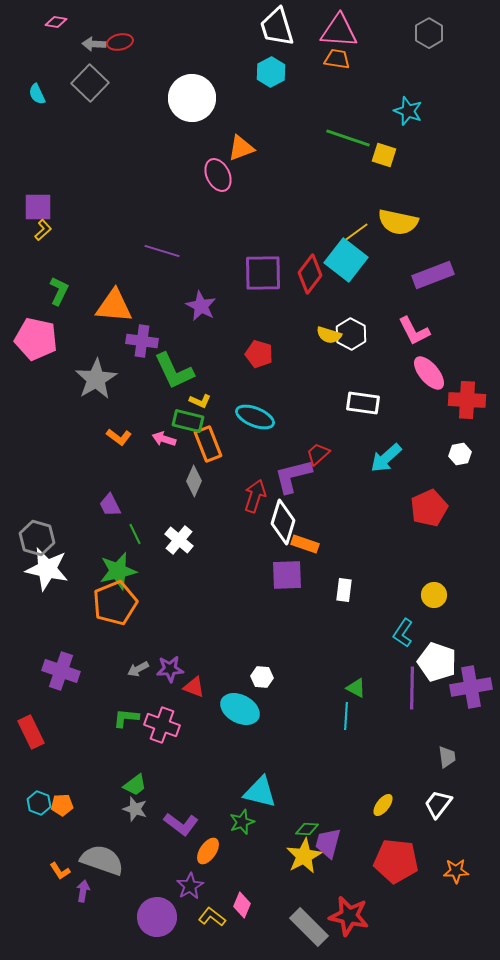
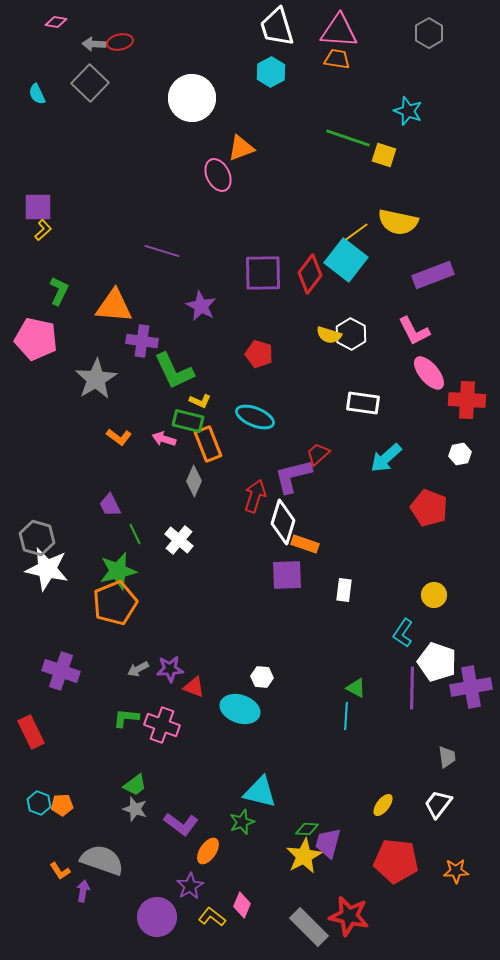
red pentagon at (429, 508): rotated 27 degrees counterclockwise
cyan ellipse at (240, 709): rotated 9 degrees counterclockwise
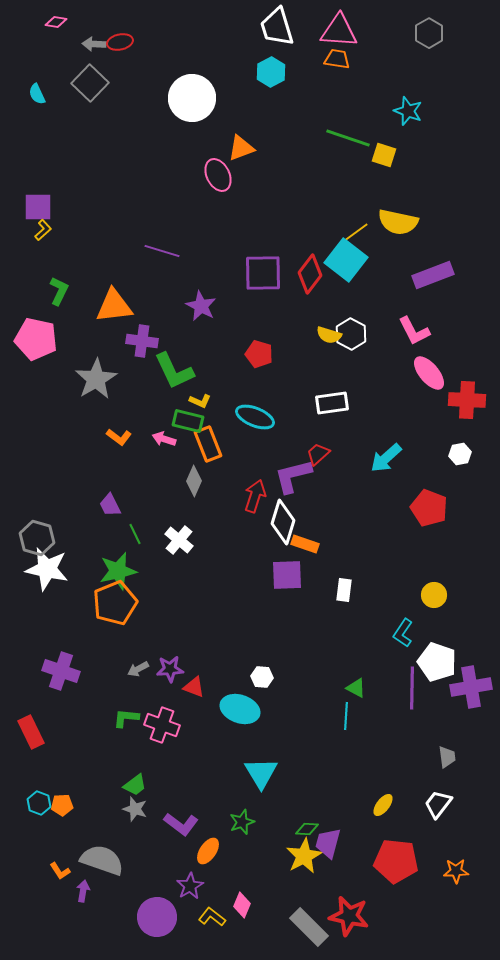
orange triangle at (114, 306): rotated 12 degrees counterclockwise
white rectangle at (363, 403): moved 31 px left; rotated 16 degrees counterclockwise
cyan triangle at (260, 792): moved 1 px right, 19 px up; rotated 45 degrees clockwise
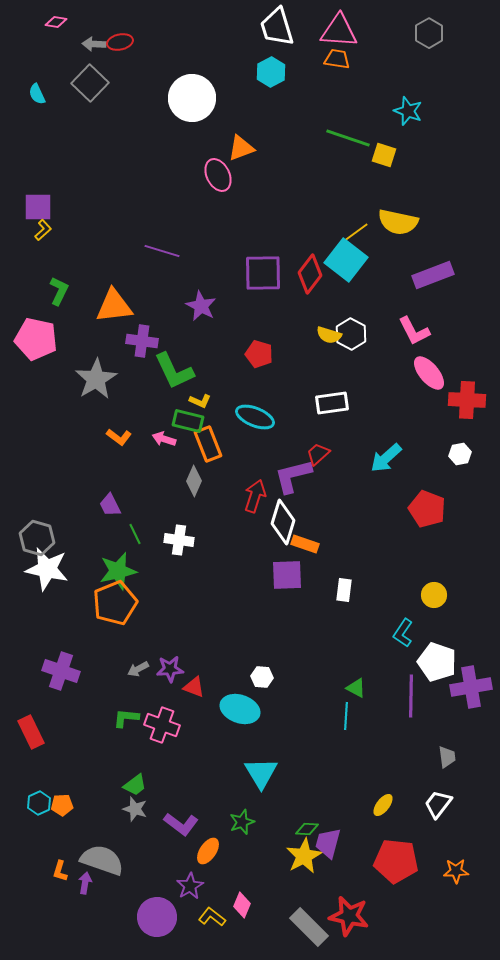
red pentagon at (429, 508): moved 2 px left, 1 px down
white cross at (179, 540): rotated 32 degrees counterclockwise
purple line at (412, 688): moved 1 px left, 8 px down
cyan hexagon at (39, 803): rotated 15 degrees clockwise
orange L-shape at (60, 871): rotated 50 degrees clockwise
purple arrow at (83, 891): moved 2 px right, 8 px up
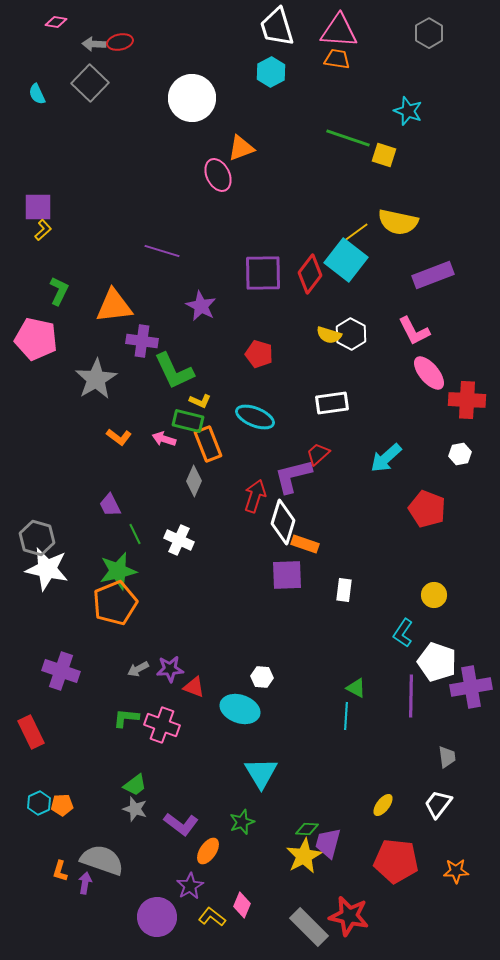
white cross at (179, 540): rotated 16 degrees clockwise
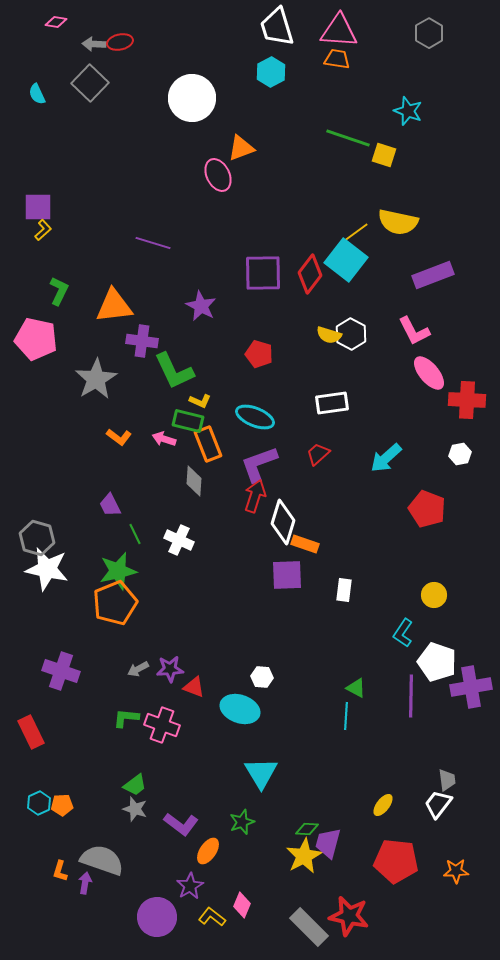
purple line at (162, 251): moved 9 px left, 8 px up
purple L-shape at (293, 476): moved 34 px left, 12 px up; rotated 6 degrees counterclockwise
gray diamond at (194, 481): rotated 20 degrees counterclockwise
gray trapezoid at (447, 757): moved 23 px down
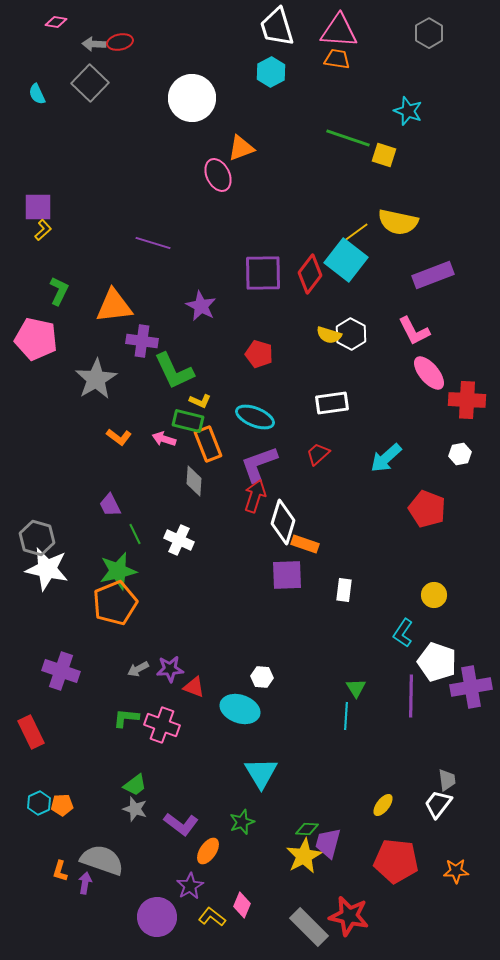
green triangle at (356, 688): rotated 30 degrees clockwise
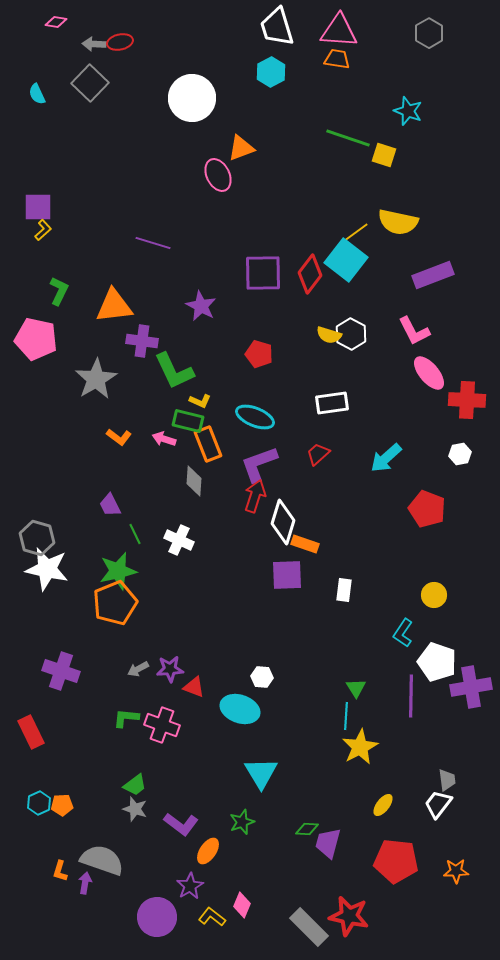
yellow star at (304, 856): moved 56 px right, 109 px up
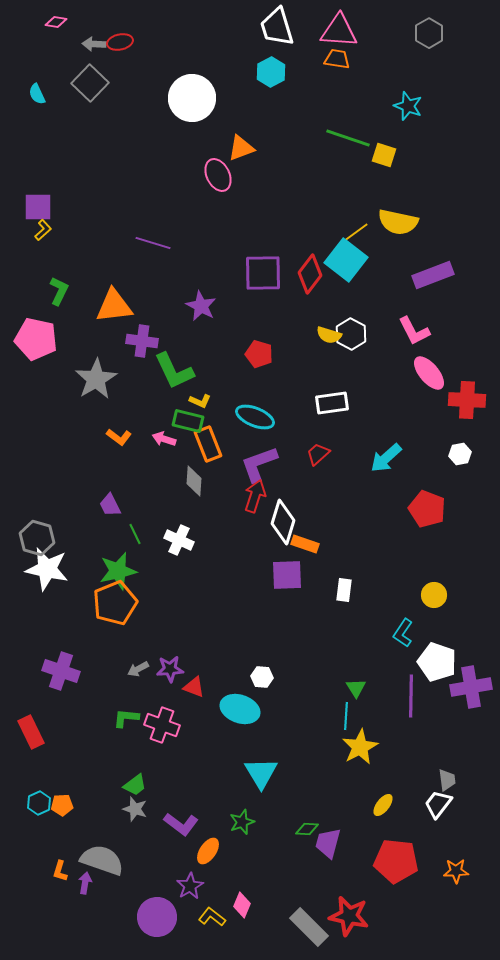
cyan star at (408, 111): moved 5 px up
